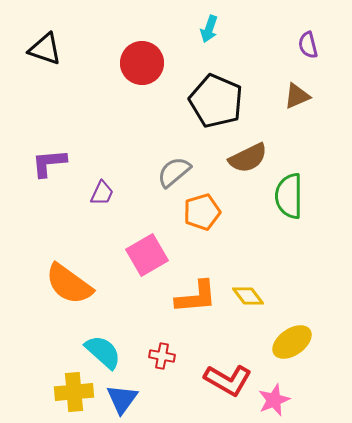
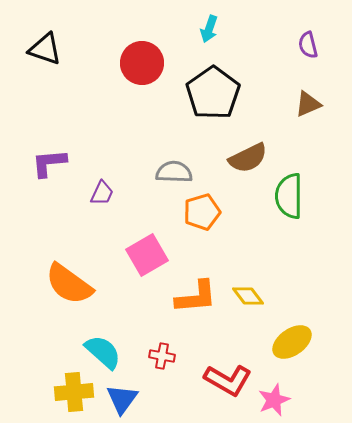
brown triangle: moved 11 px right, 8 px down
black pentagon: moved 3 px left, 8 px up; rotated 14 degrees clockwise
gray semicircle: rotated 42 degrees clockwise
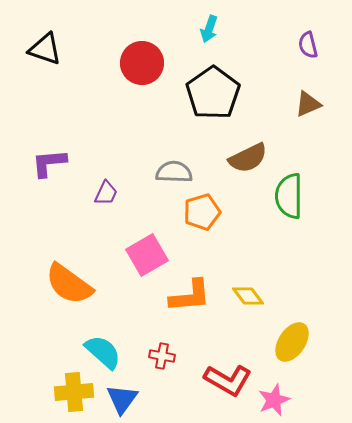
purple trapezoid: moved 4 px right
orange L-shape: moved 6 px left, 1 px up
yellow ellipse: rotated 21 degrees counterclockwise
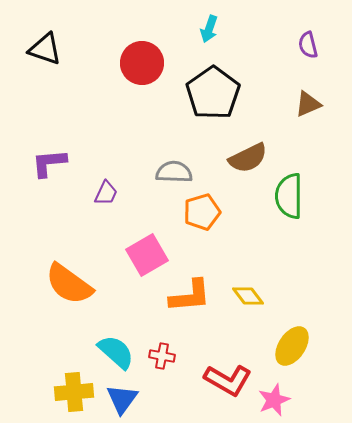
yellow ellipse: moved 4 px down
cyan semicircle: moved 13 px right
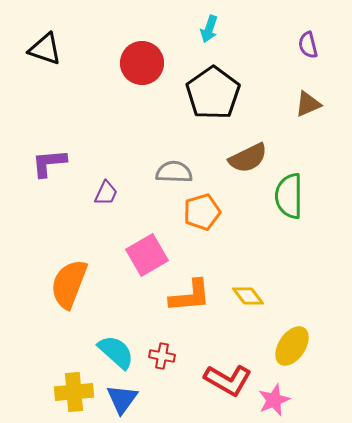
orange semicircle: rotated 75 degrees clockwise
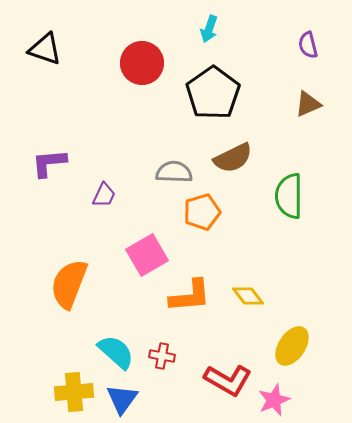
brown semicircle: moved 15 px left
purple trapezoid: moved 2 px left, 2 px down
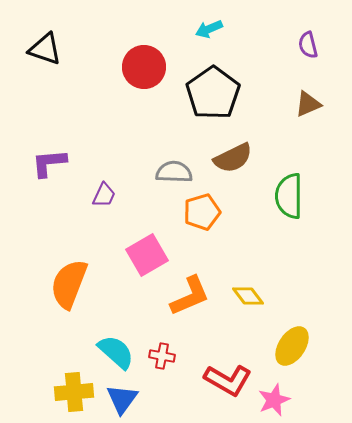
cyan arrow: rotated 48 degrees clockwise
red circle: moved 2 px right, 4 px down
orange L-shape: rotated 18 degrees counterclockwise
